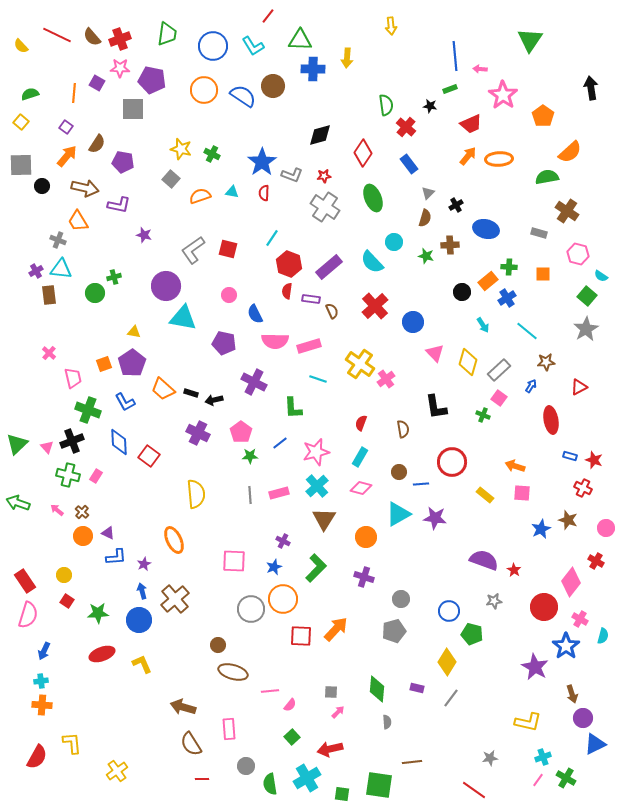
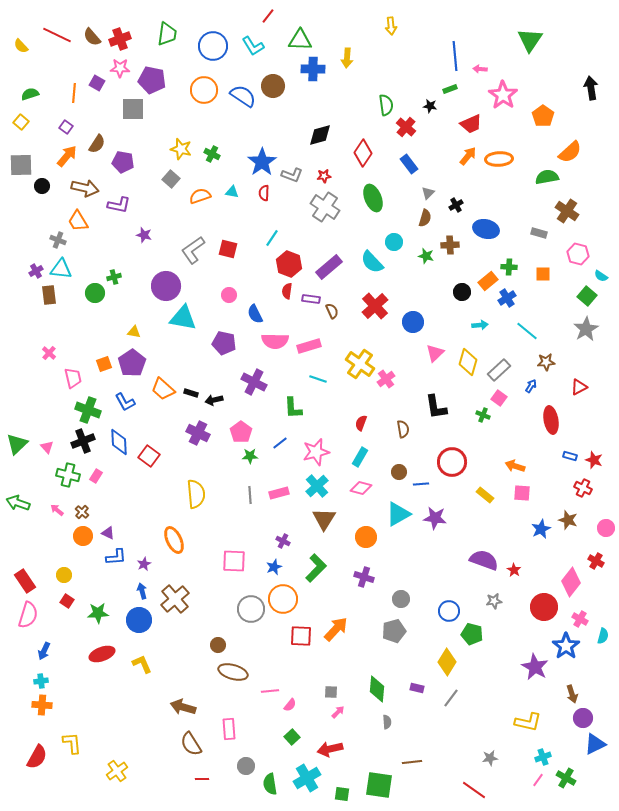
cyan arrow at (483, 325): moved 3 px left; rotated 63 degrees counterclockwise
pink triangle at (435, 353): rotated 30 degrees clockwise
black cross at (72, 441): moved 11 px right
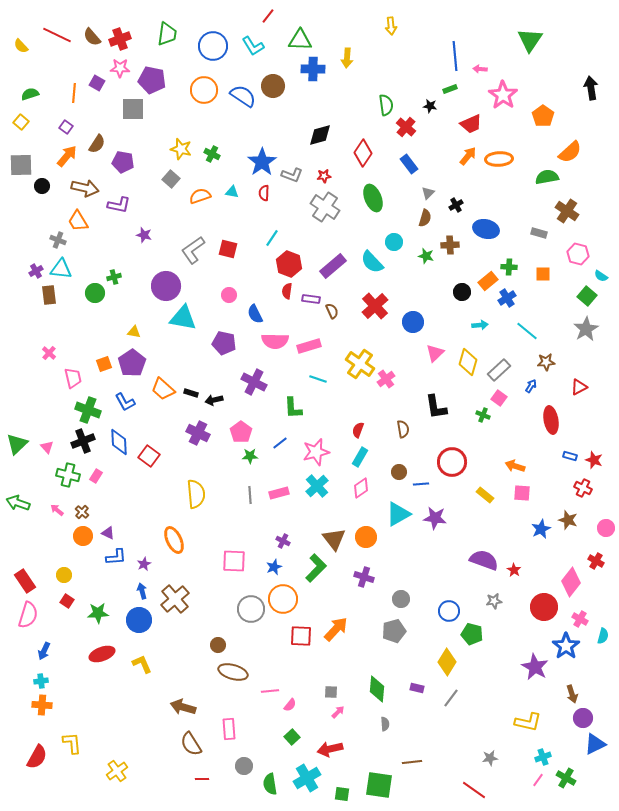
purple rectangle at (329, 267): moved 4 px right, 1 px up
red semicircle at (361, 423): moved 3 px left, 7 px down
pink diamond at (361, 488): rotated 50 degrees counterclockwise
brown triangle at (324, 519): moved 10 px right, 20 px down; rotated 10 degrees counterclockwise
gray semicircle at (387, 722): moved 2 px left, 2 px down
gray circle at (246, 766): moved 2 px left
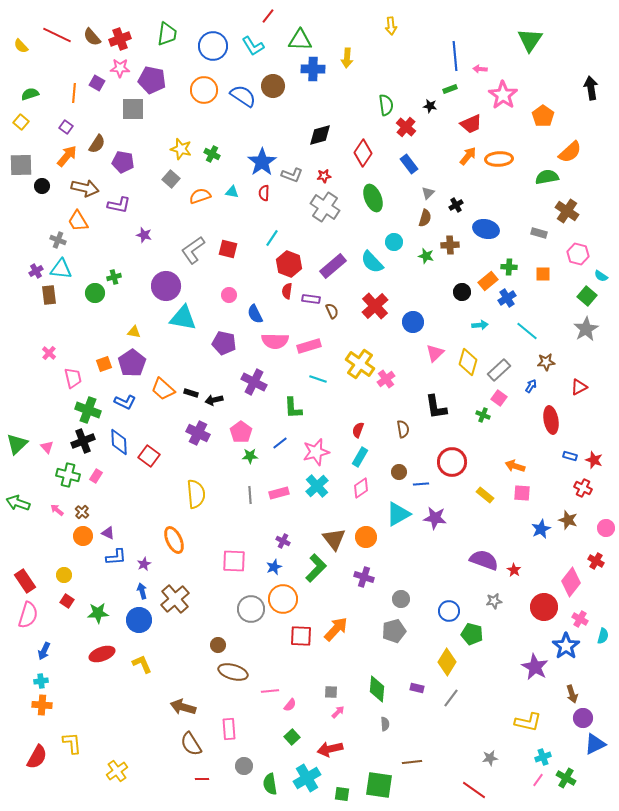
blue L-shape at (125, 402): rotated 35 degrees counterclockwise
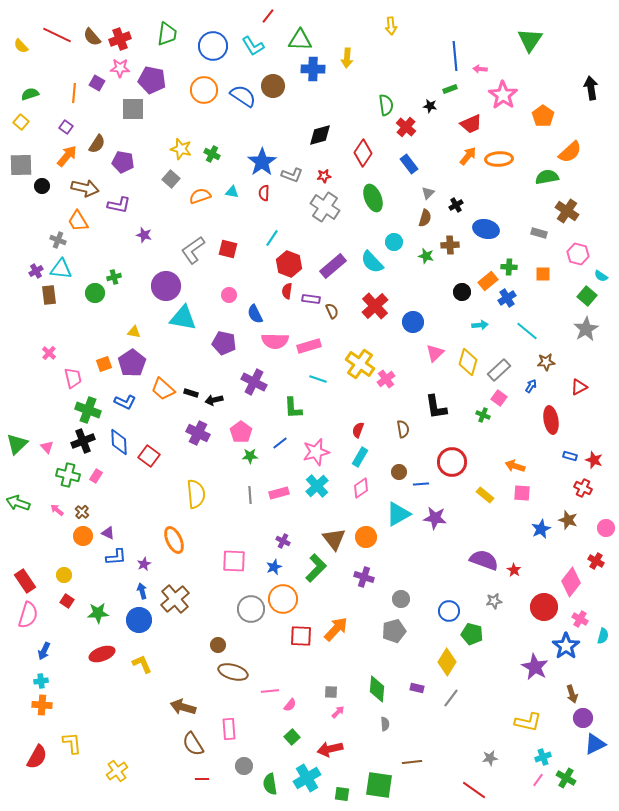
brown semicircle at (191, 744): moved 2 px right
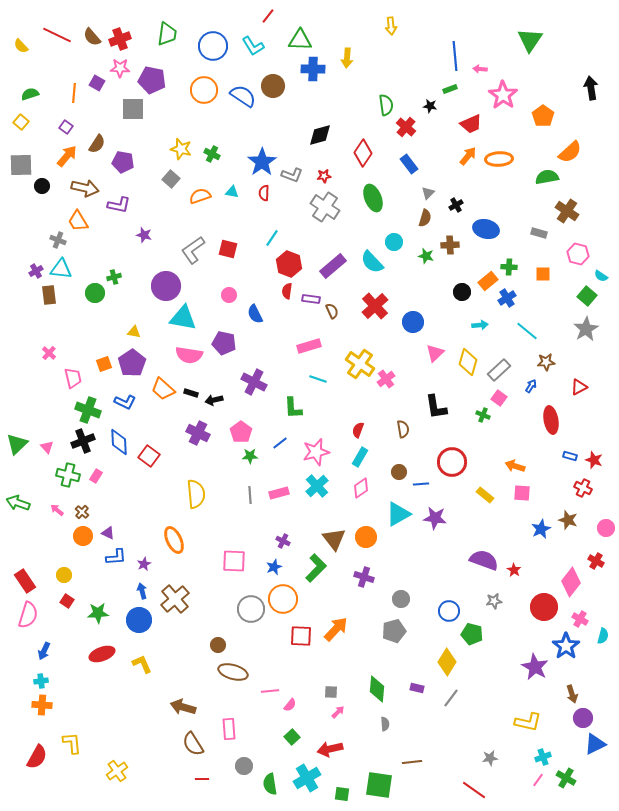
pink semicircle at (275, 341): moved 86 px left, 14 px down; rotated 8 degrees clockwise
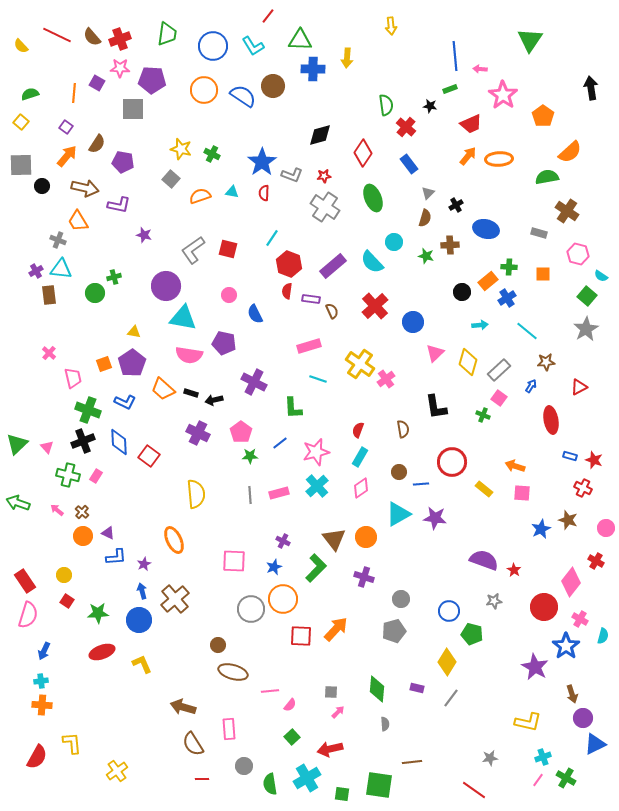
purple pentagon at (152, 80): rotated 8 degrees counterclockwise
yellow rectangle at (485, 495): moved 1 px left, 6 px up
red ellipse at (102, 654): moved 2 px up
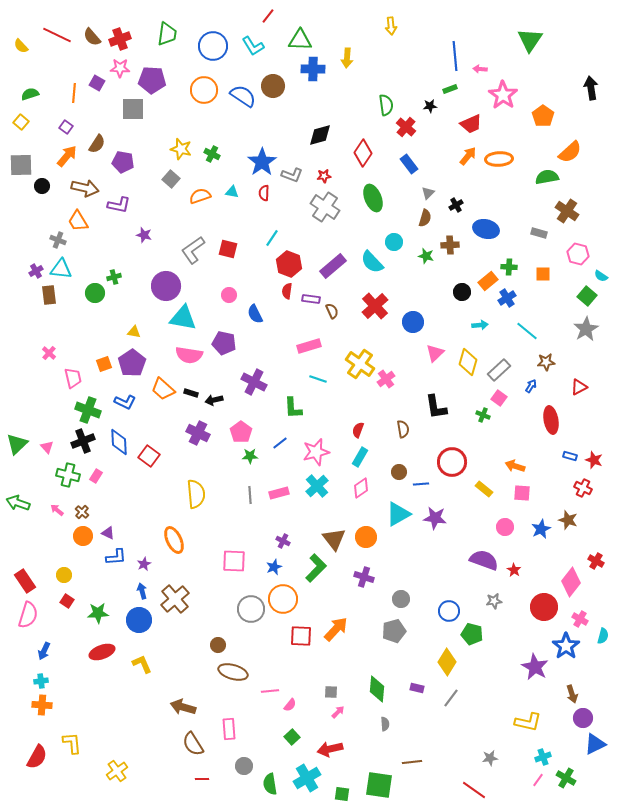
black star at (430, 106): rotated 16 degrees counterclockwise
pink circle at (606, 528): moved 101 px left, 1 px up
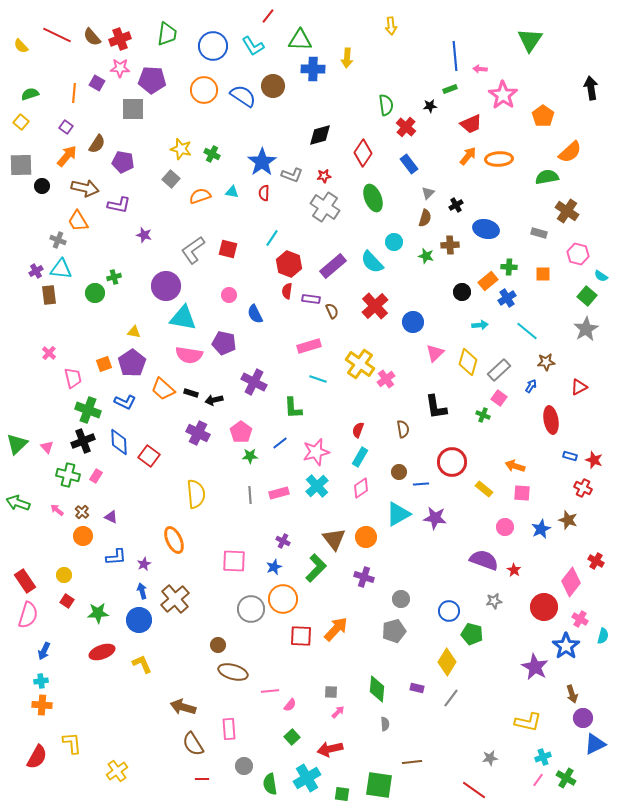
purple triangle at (108, 533): moved 3 px right, 16 px up
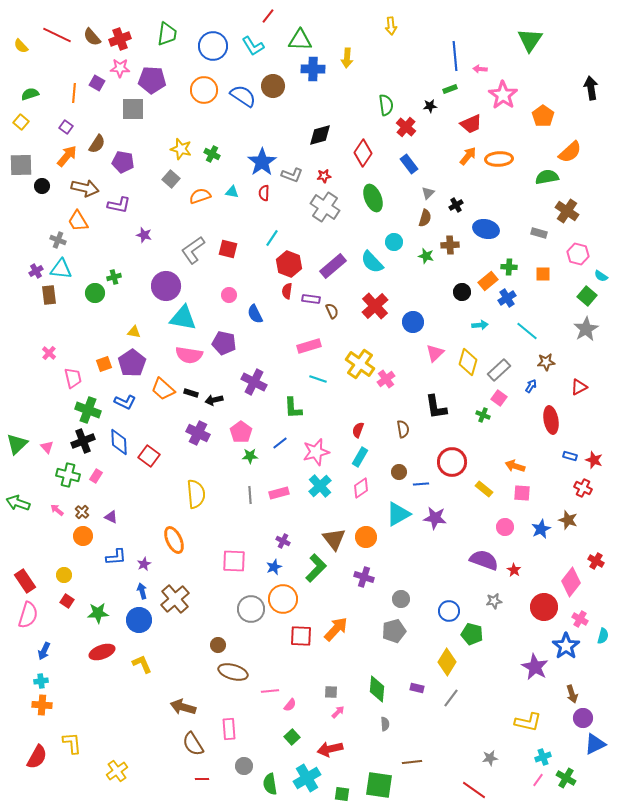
cyan cross at (317, 486): moved 3 px right
